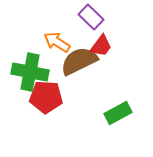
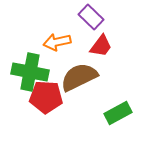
orange arrow: rotated 44 degrees counterclockwise
brown semicircle: moved 16 px down
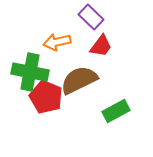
brown semicircle: moved 3 px down
red pentagon: rotated 20 degrees clockwise
green rectangle: moved 2 px left, 2 px up
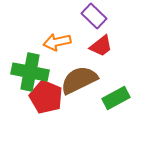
purple rectangle: moved 3 px right, 1 px up
red trapezoid: rotated 15 degrees clockwise
green rectangle: moved 13 px up
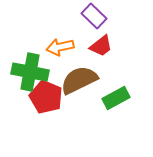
orange arrow: moved 3 px right, 5 px down
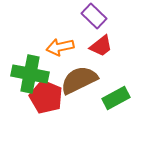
green cross: moved 2 px down
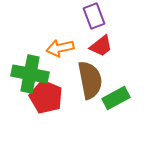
purple rectangle: rotated 25 degrees clockwise
orange arrow: moved 1 px down
brown semicircle: moved 11 px right; rotated 105 degrees clockwise
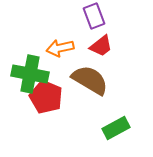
brown semicircle: rotated 48 degrees counterclockwise
green rectangle: moved 30 px down
